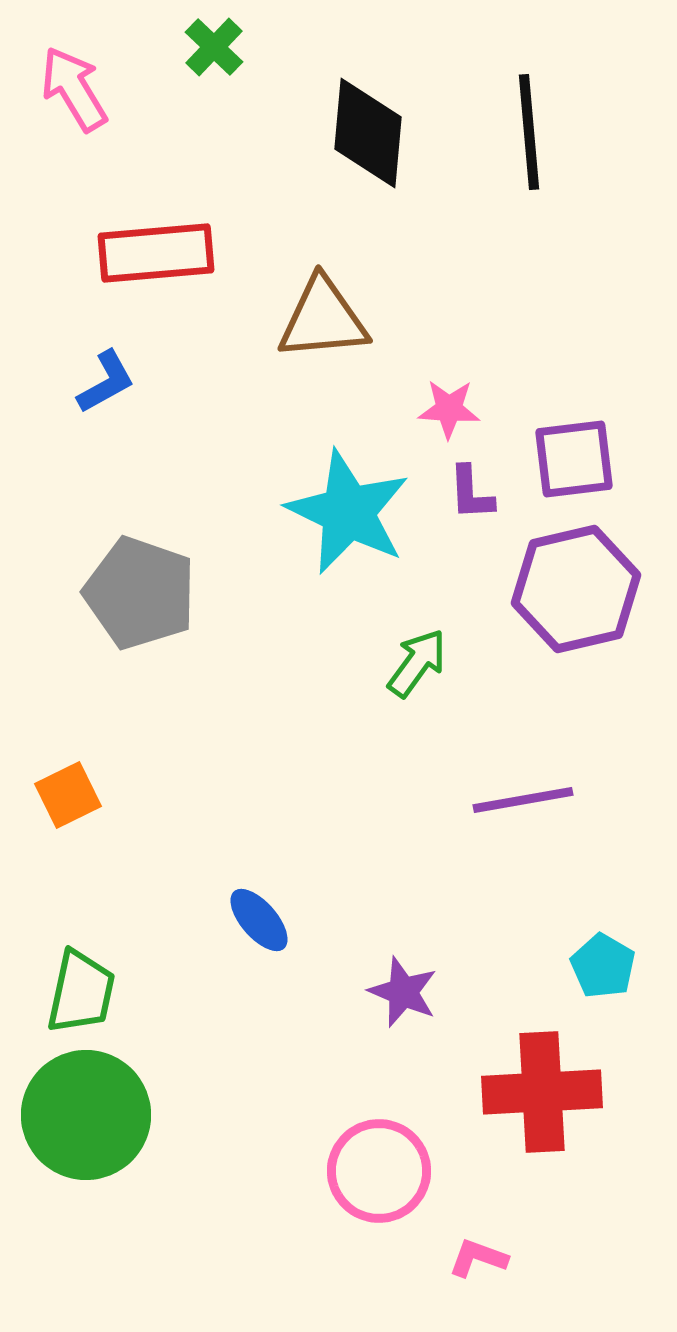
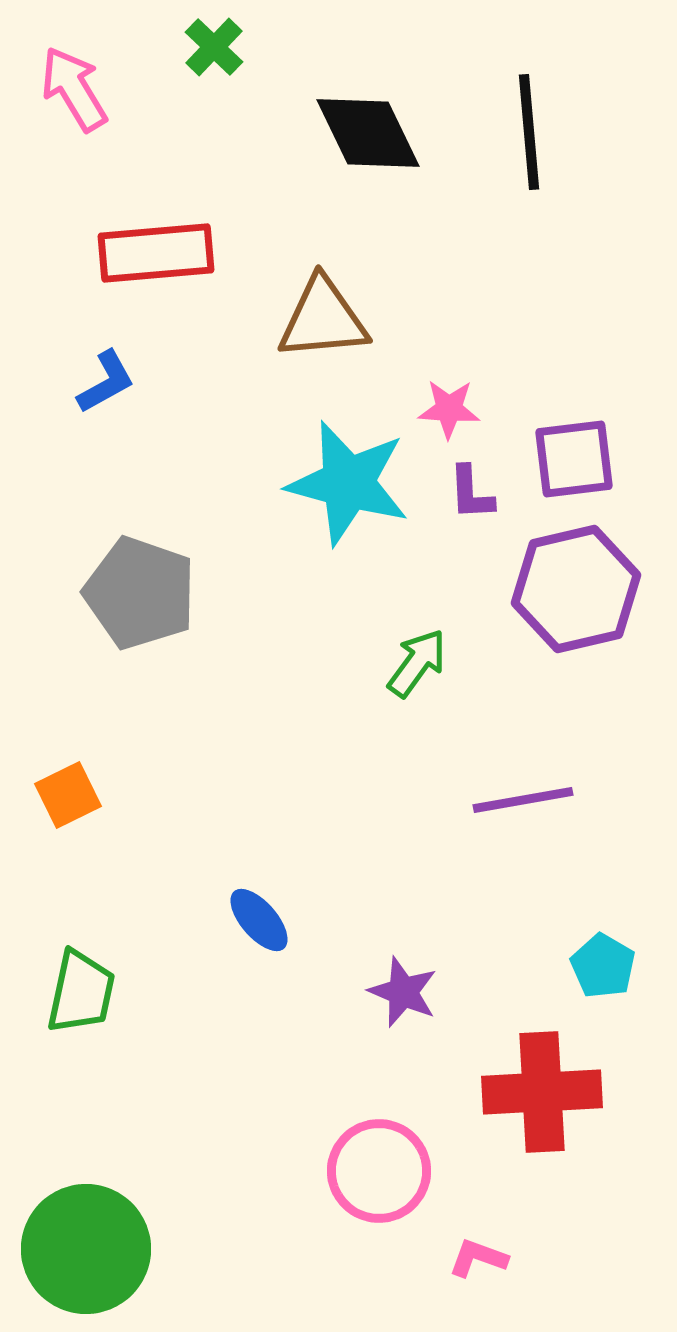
black diamond: rotated 31 degrees counterclockwise
cyan star: moved 29 px up; rotated 11 degrees counterclockwise
green circle: moved 134 px down
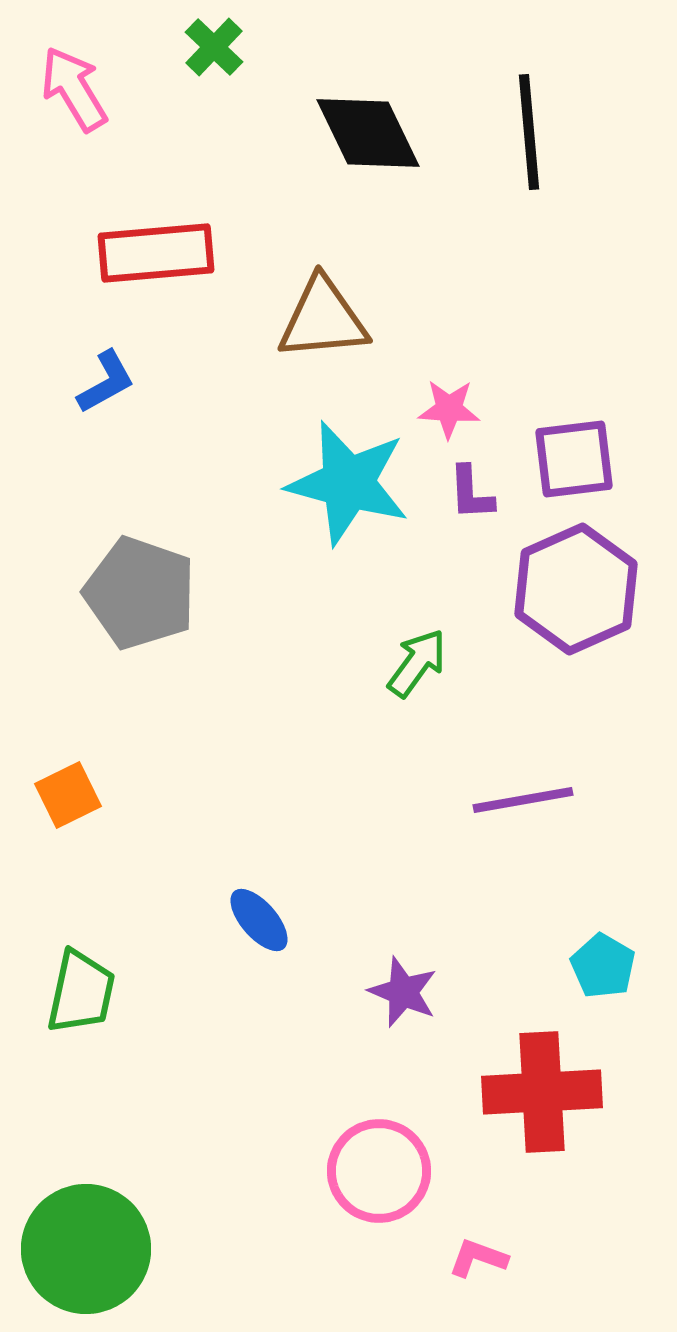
purple hexagon: rotated 11 degrees counterclockwise
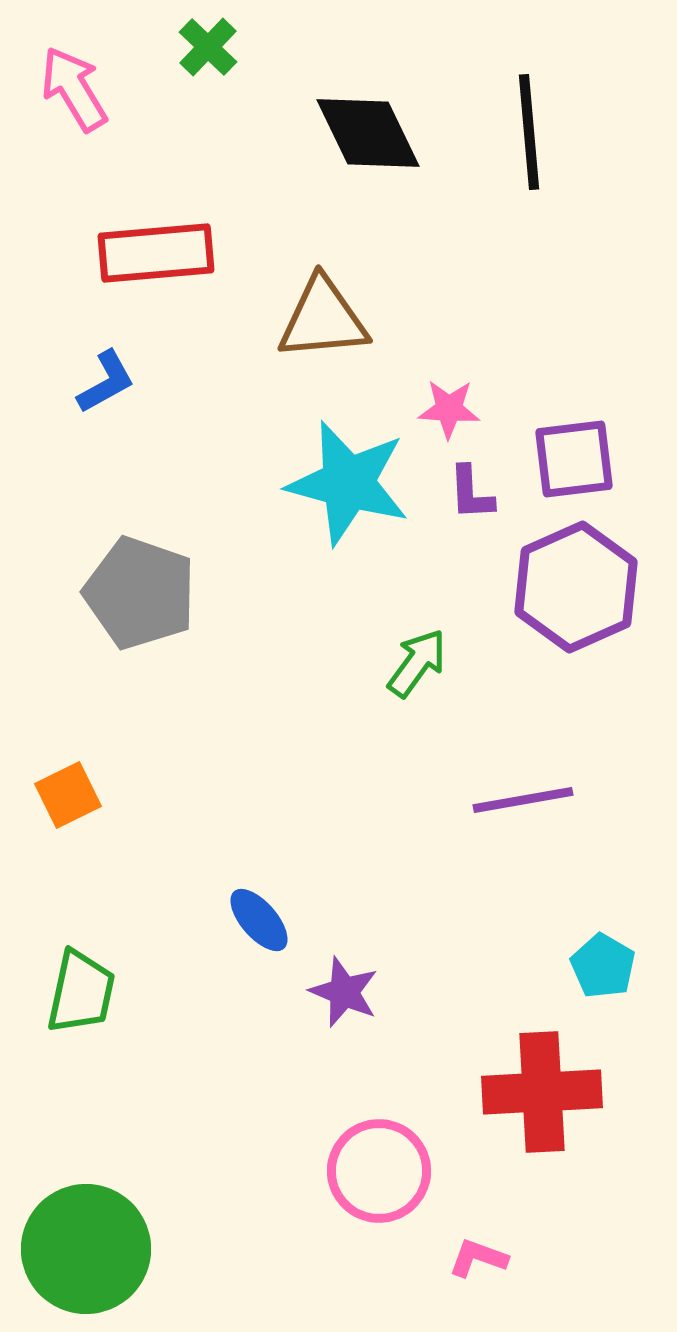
green cross: moved 6 px left
purple hexagon: moved 2 px up
purple star: moved 59 px left
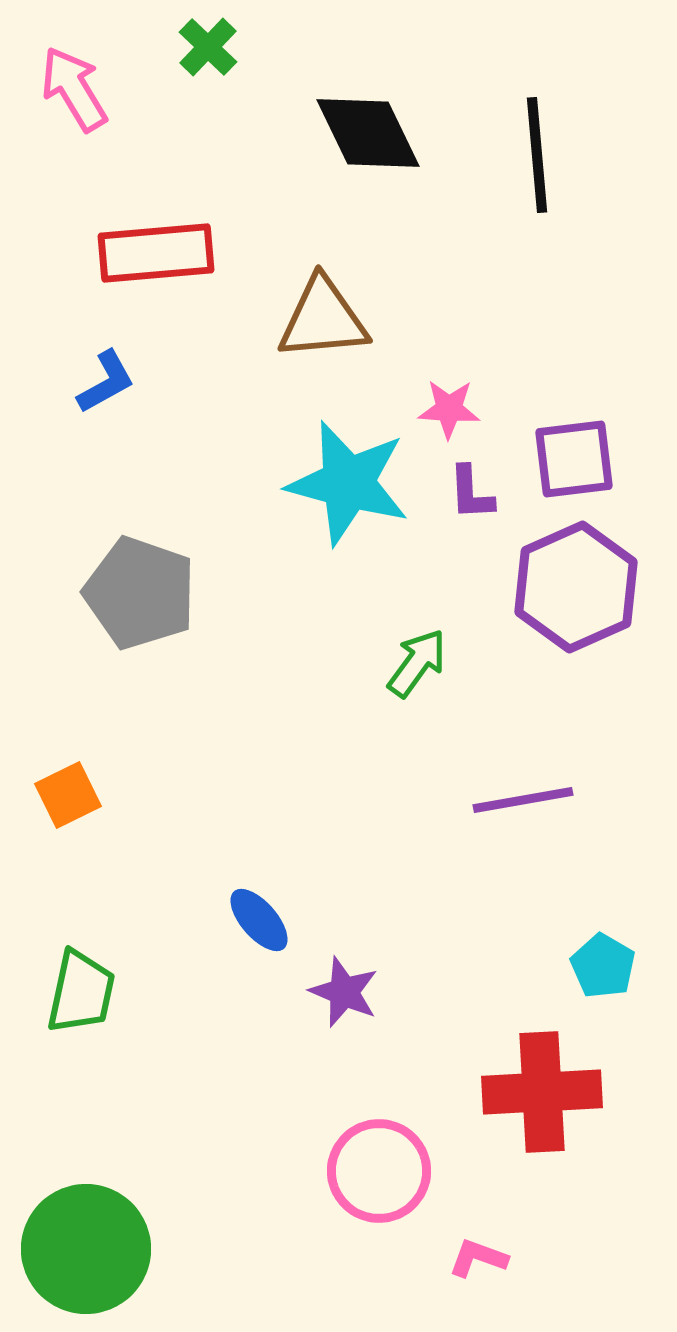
black line: moved 8 px right, 23 px down
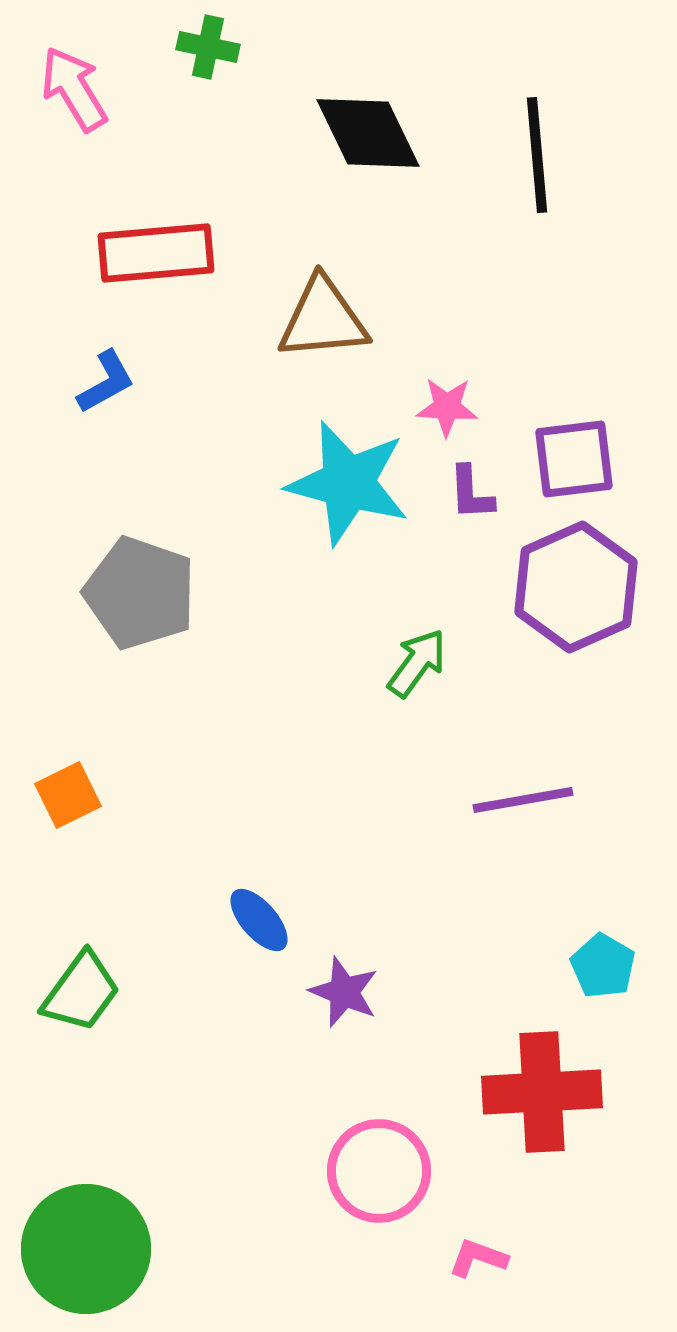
green cross: rotated 32 degrees counterclockwise
pink star: moved 2 px left, 2 px up
green trapezoid: rotated 24 degrees clockwise
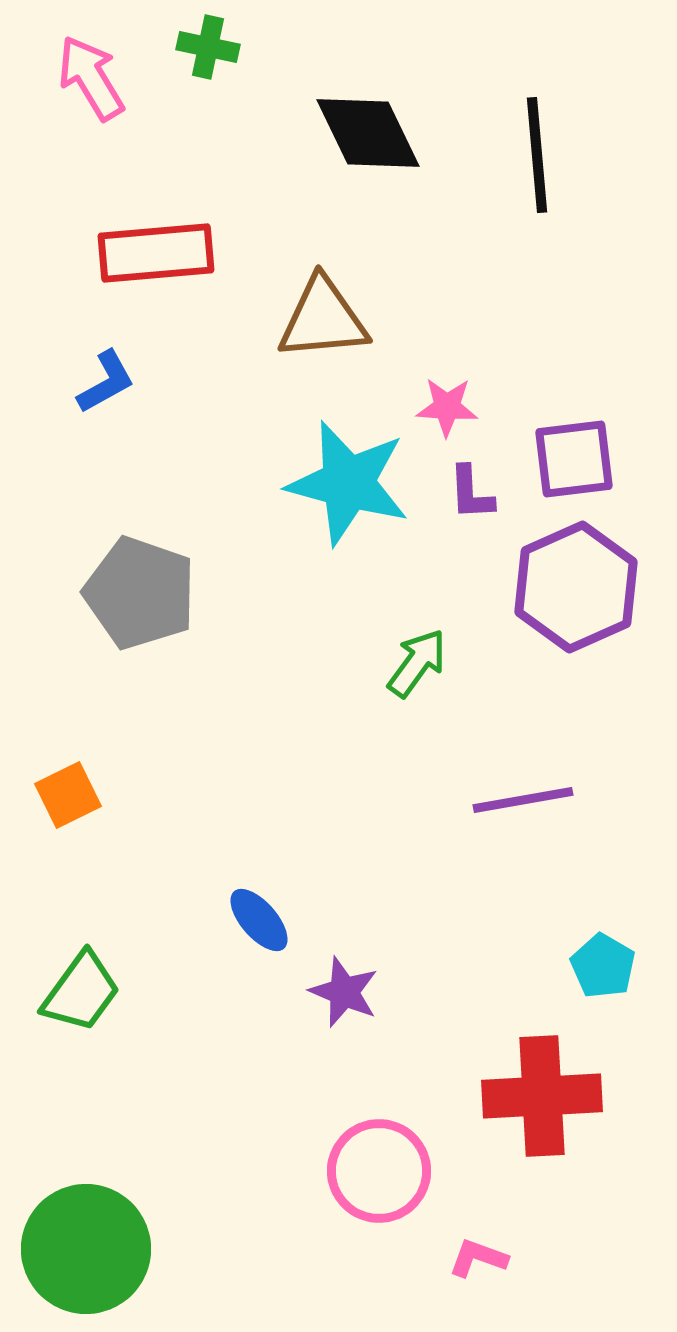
pink arrow: moved 17 px right, 11 px up
red cross: moved 4 px down
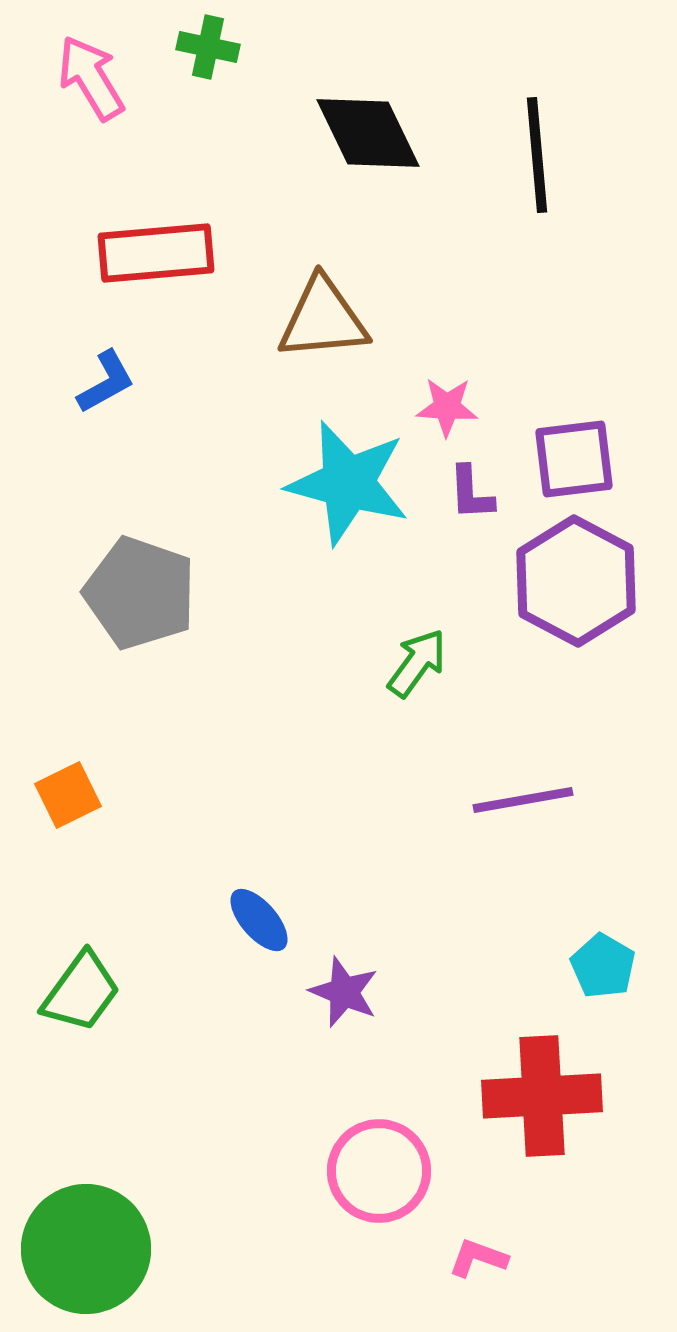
purple hexagon: moved 6 px up; rotated 8 degrees counterclockwise
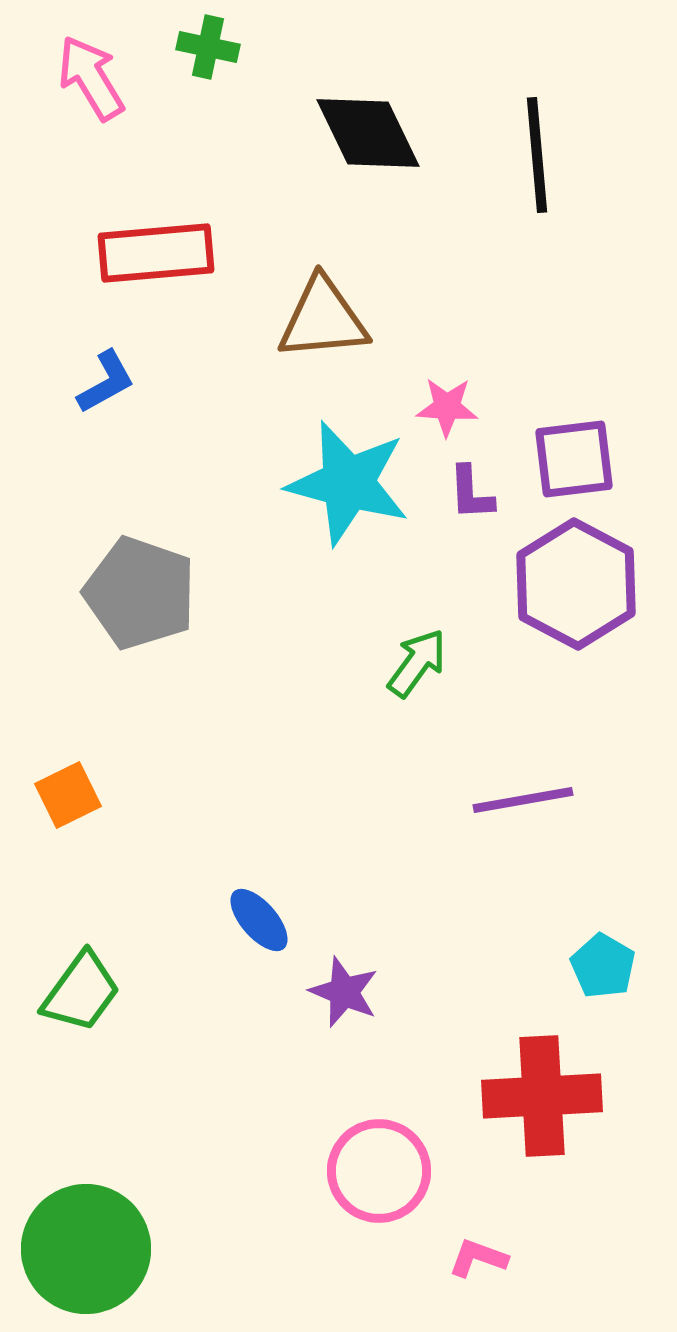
purple hexagon: moved 3 px down
